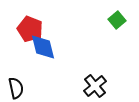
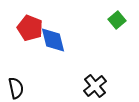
red pentagon: moved 1 px up
blue diamond: moved 10 px right, 7 px up
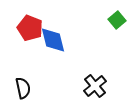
black semicircle: moved 7 px right
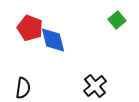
black semicircle: rotated 20 degrees clockwise
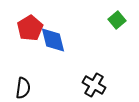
red pentagon: rotated 20 degrees clockwise
black cross: moved 1 px left, 1 px up; rotated 20 degrees counterclockwise
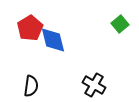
green square: moved 3 px right, 4 px down
black semicircle: moved 8 px right, 2 px up
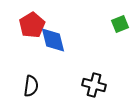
green square: rotated 18 degrees clockwise
red pentagon: moved 2 px right, 3 px up
black cross: rotated 15 degrees counterclockwise
